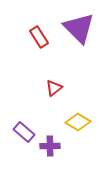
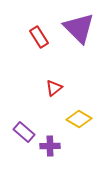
yellow diamond: moved 1 px right, 3 px up
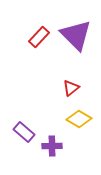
purple triangle: moved 3 px left, 7 px down
red rectangle: rotated 75 degrees clockwise
red triangle: moved 17 px right
purple cross: moved 2 px right
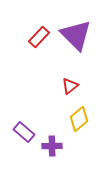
red triangle: moved 1 px left, 2 px up
yellow diamond: rotated 70 degrees counterclockwise
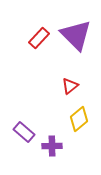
red rectangle: moved 1 px down
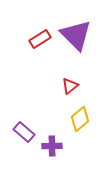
red rectangle: moved 1 px right, 1 px down; rotated 15 degrees clockwise
yellow diamond: moved 1 px right
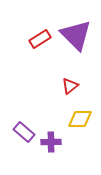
yellow diamond: rotated 40 degrees clockwise
purple cross: moved 1 px left, 4 px up
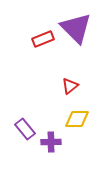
purple triangle: moved 7 px up
red rectangle: moved 3 px right; rotated 10 degrees clockwise
yellow diamond: moved 3 px left
purple rectangle: moved 1 px right, 3 px up; rotated 10 degrees clockwise
